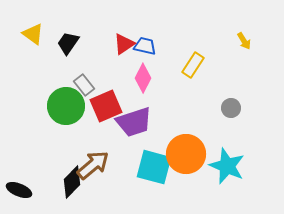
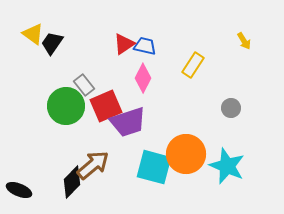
black trapezoid: moved 16 px left
purple trapezoid: moved 6 px left
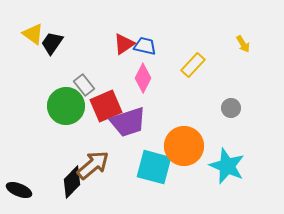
yellow arrow: moved 1 px left, 3 px down
yellow rectangle: rotated 10 degrees clockwise
orange circle: moved 2 px left, 8 px up
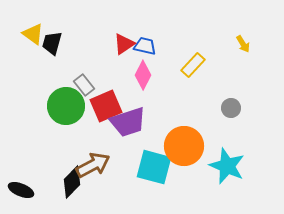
black trapezoid: rotated 20 degrees counterclockwise
pink diamond: moved 3 px up
brown arrow: rotated 12 degrees clockwise
black ellipse: moved 2 px right
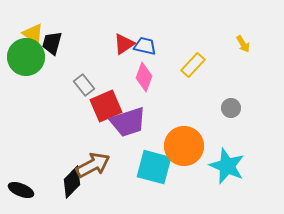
pink diamond: moved 1 px right, 2 px down; rotated 8 degrees counterclockwise
green circle: moved 40 px left, 49 px up
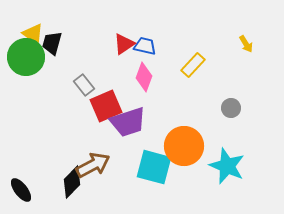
yellow arrow: moved 3 px right
black ellipse: rotated 30 degrees clockwise
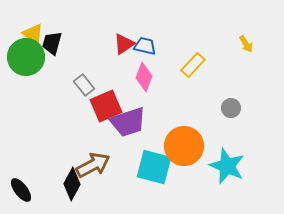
black diamond: moved 2 px down; rotated 16 degrees counterclockwise
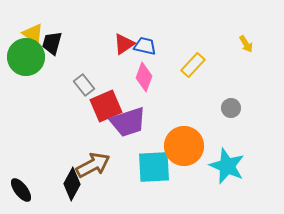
cyan square: rotated 18 degrees counterclockwise
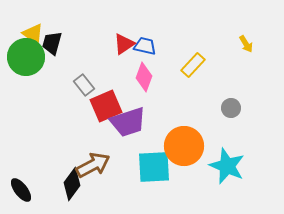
black diamond: rotated 8 degrees clockwise
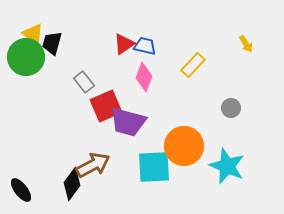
gray rectangle: moved 3 px up
purple trapezoid: rotated 33 degrees clockwise
